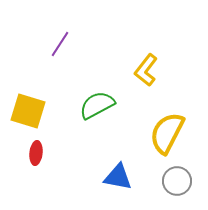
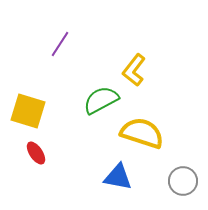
yellow L-shape: moved 12 px left
green semicircle: moved 4 px right, 5 px up
yellow semicircle: moved 25 px left; rotated 81 degrees clockwise
red ellipse: rotated 40 degrees counterclockwise
gray circle: moved 6 px right
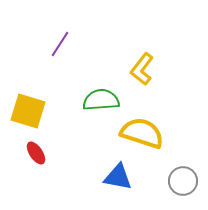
yellow L-shape: moved 8 px right, 1 px up
green semicircle: rotated 24 degrees clockwise
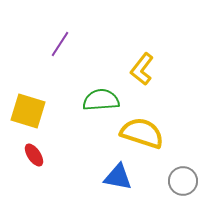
red ellipse: moved 2 px left, 2 px down
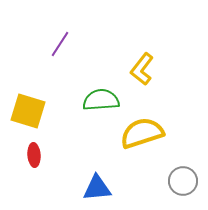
yellow semicircle: rotated 36 degrees counterclockwise
red ellipse: rotated 30 degrees clockwise
blue triangle: moved 21 px left, 11 px down; rotated 16 degrees counterclockwise
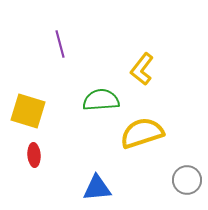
purple line: rotated 48 degrees counterclockwise
gray circle: moved 4 px right, 1 px up
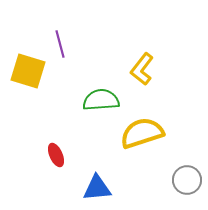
yellow square: moved 40 px up
red ellipse: moved 22 px right; rotated 20 degrees counterclockwise
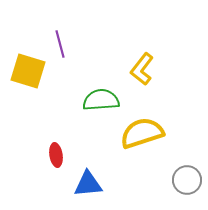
red ellipse: rotated 15 degrees clockwise
blue triangle: moved 9 px left, 4 px up
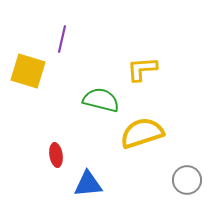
purple line: moved 2 px right, 5 px up; rotated 28 degrees clockwise
yellow L-shape: rotated 48 degrees clockwise
green semicircle: rotated 18 degrees clockwise
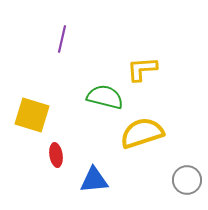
yellow square: moved 4 px right, 44 px down
green semicircle: moved 4 px right, 3 px up
blue triangle: moved 6 px right, 4 px up
